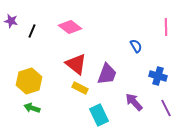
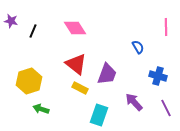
pink diamond: moved 5 px right, 1 px down; rotated 20 degrees clockwise
black line: moved 1 px right
blue semicircle: moved 2 px right, 1 px down
green arrow: moved 9 px right, 1 px down
cyan rectangle: rotated 45 degrees clockwise
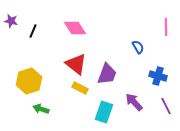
purple line: moved 2 px up
cyan rectangle: moved 5 px right, 3 px up
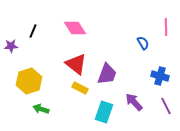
purple star: moved 25 px down; rotated 16 degrees counterclockwise
blue semicircle: moved 5 px right, 4 px up
blue cross: moved 2 px right
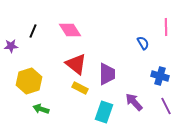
pink diamond: moved 5 px left, 2 px down
purple trapezoid: rotated 20 degrees counterclockwise
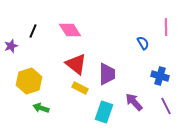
purple star: rotated 16 degrees counterclockwise
green arrow: moved 1 px up
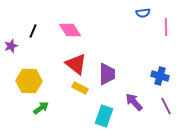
blue semicircle: moved 30 px up; rotated 112 degrees clockwise
yellow hexagon: rotated 20 degrees clockwise
green arrow: rotated 126 degrees clockwise
cyan rectangle: moved 4 px down
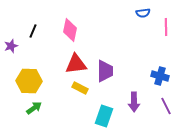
pink diamond: rotated 45 degrees clockwise
red triangle: rotated 45 degrees counterclockwise
purple trapezoid: moved 2 px left, 3 px up
purple arrow: rotated 138 degrees counterclockwise
green arrow: moved 7 px left
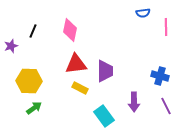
cyan rectangle: rotated 55 degrees counterclockwise
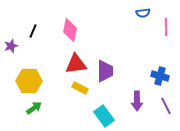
purple arrow: moved 3 px right, 1 px up
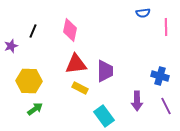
green arrow: moved 1 px right, 1 px down
